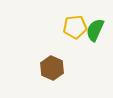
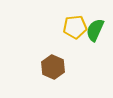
brown hexagon: moved 1 px right, 1 px up
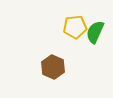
green semicircle: moved 2 px down
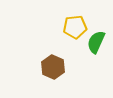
green semicircle: moved 1 px right, 10 px down
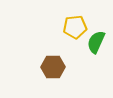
brown hexagon: rotated 25 degrees counterclockwise
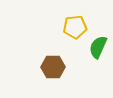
green semicircle: moved 2 px right, 5 px down
